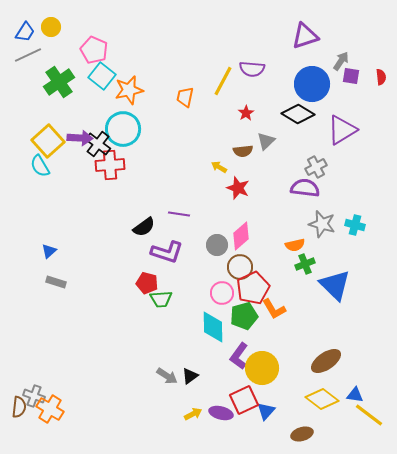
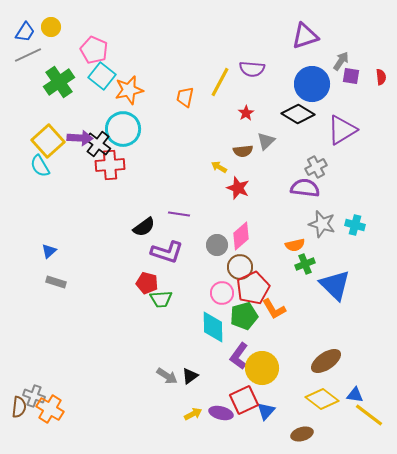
yellow line at (223, 81): moved 3 px left, 1 px down
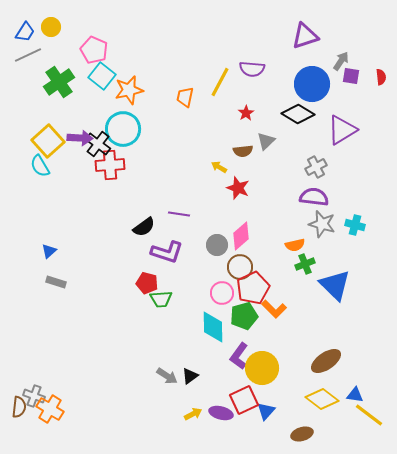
purple semicircle at (305, 188): moved 9 px right, 9 px down
orange L-shape at (274, 309): rotated 15 degrees counterclockwise
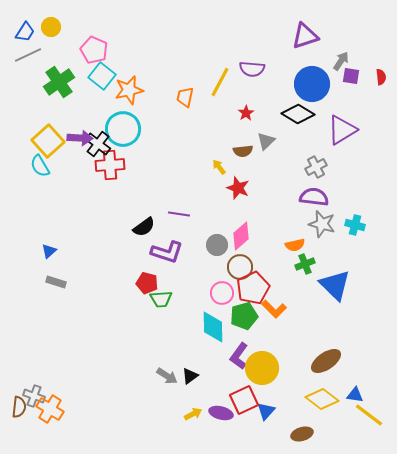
yellow arrow at (219, 167): rotated 21 degrees clockwise
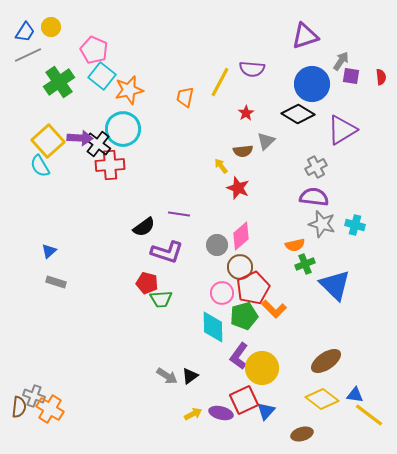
yellow arrow at (219, 167): moved 2 px right, 1 px up
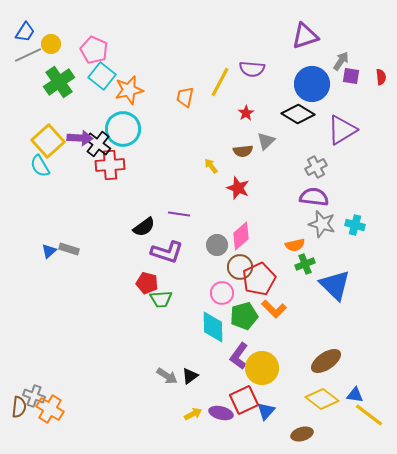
yellow circle at (51, 27): moved 17 px down
yellow arrow at (221, 166): moved 10 px left
gray rectangle at (56, 282): moved 13 px right, 33 px up
red pentagon at (253, 288): moved 6 px right, 9 px up
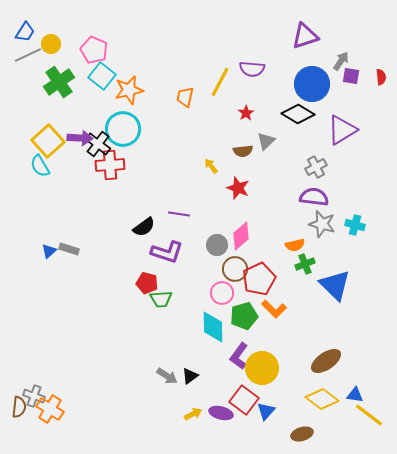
brown circle at (240, 267): moved 5 px left, 2 px down
red square at (244, 400): rotated 28 degrees counterclockwise
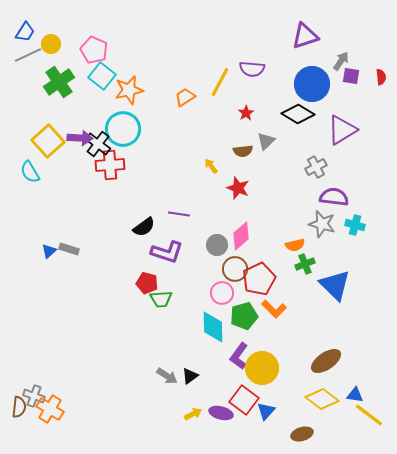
orange trapezoid at (185, 97): rotated 45 degrees clockwise
cyan semicircle at (40, 166): moved 10 px left, 6 px down
purple semicircle at (314, 197): moved 20 px right
